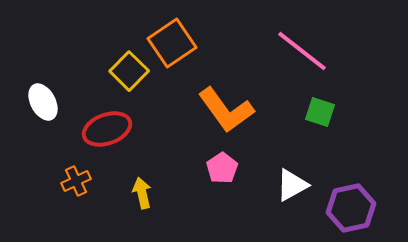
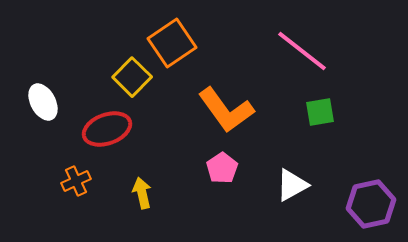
yellow square: moved 3 px right, 6 px down
green square: rotated 28 degrees counterclockwise
purple hexagon: moved 20 px right, 4 px up
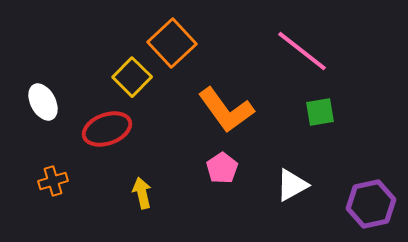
orange square: rotated 9 degrees counterclockwise
orange cross: moved 23 px left; rotated 8 degrees clockwise
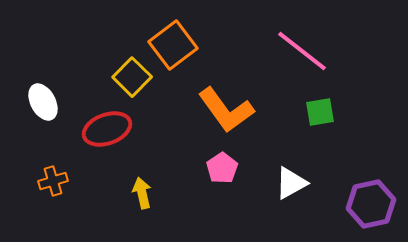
orange square: moved 1 px right, 2 px down; rotated 6 degrees clockwise
white triangle: moved 1 px left, 2 px up
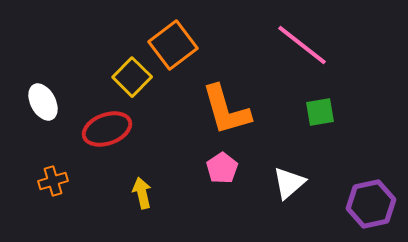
pink line: moved 6 px up
orange L-shape: rotated 20 degrees clockwise
white triangle: moved 2 px left; rotated 12 degrees counterclockwise
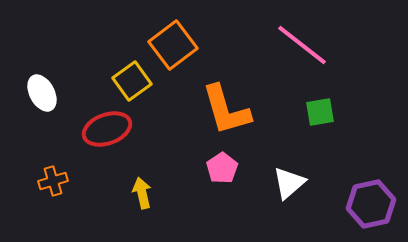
yellow square: moved 4 px down; rotated 9 degrees clockwise
white ellipse: moved 1 px left, 9 px up
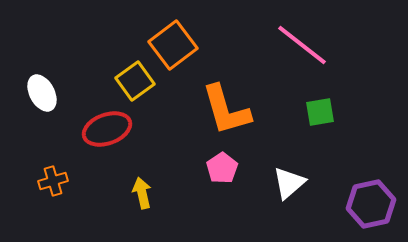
yellow square: moved 3 px right
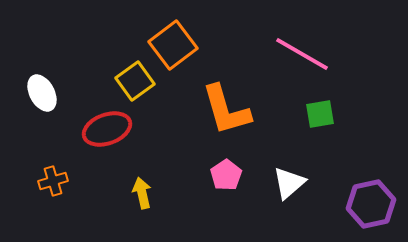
pink line: moved 9 px down; rotated 8 degrees counterclockwise
green square: moved 2 px down
pink pentagon: moved 4 px right, 7 px down
